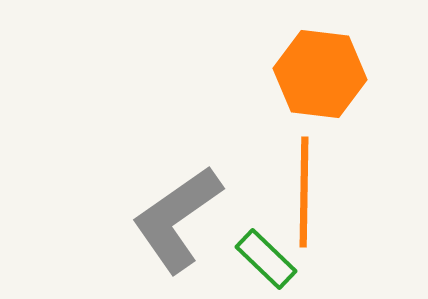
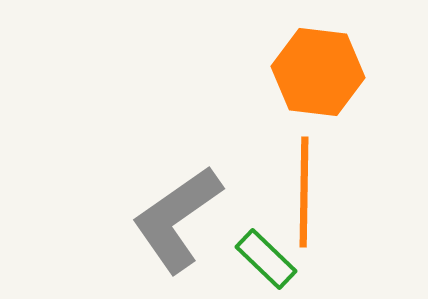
orange hexagon: moved 2 px left, 2 px up
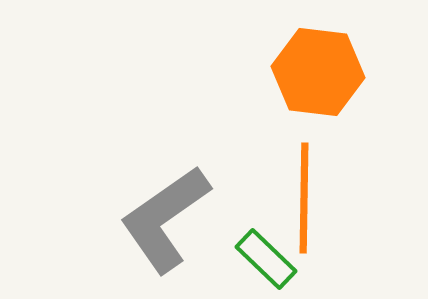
orange line: moved 6 px down
gray L-shape: moved 12 px left
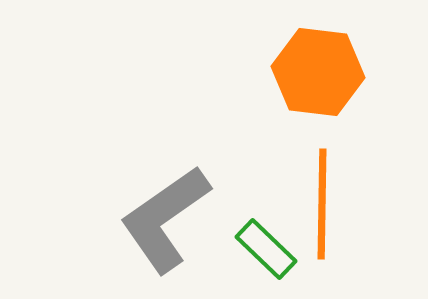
orange line: moved 18 px right, 6 px down
green rectangle: moved 10 px up
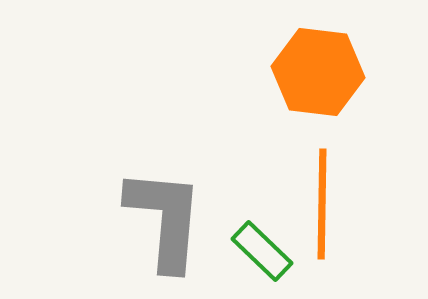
gray L-shape: rotated 130 degrees clockwise
green rectangle: moved 4 px left, 2 px down
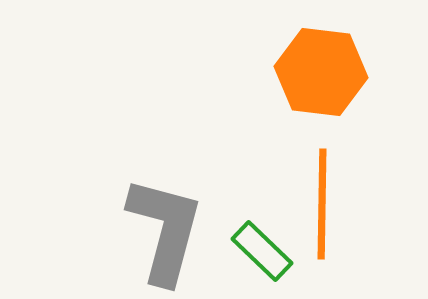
orange hexagon: moved 3 px right
gray L-shape: moved 11 px down; rotated 10 degrees clockwise
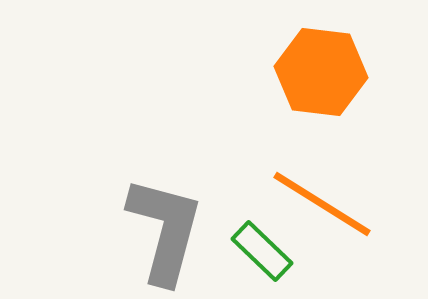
orange line: rotated 59 degrees counterclockwise
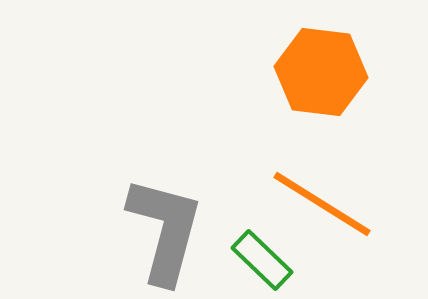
green rectangle: moved 9 px down
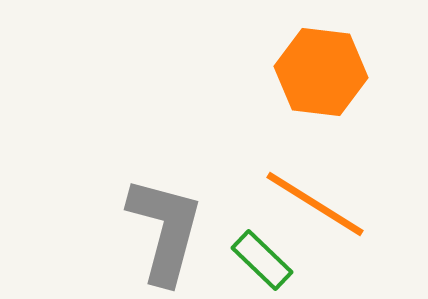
orange line: moved 7 px left
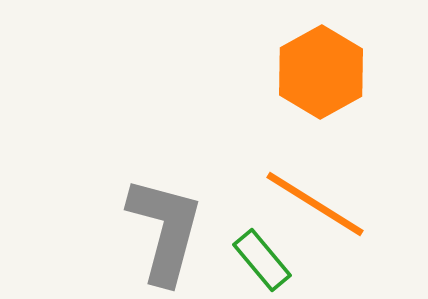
orange hexagon: rotated 24 degrees clockwise
green rectangle: rotated 6 degrees clockwise
